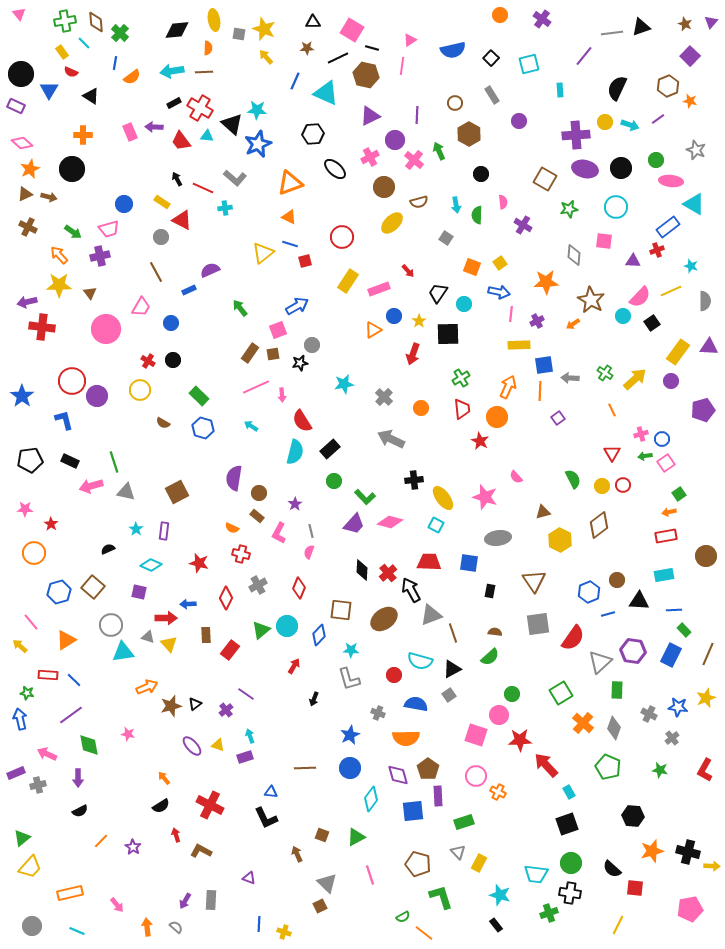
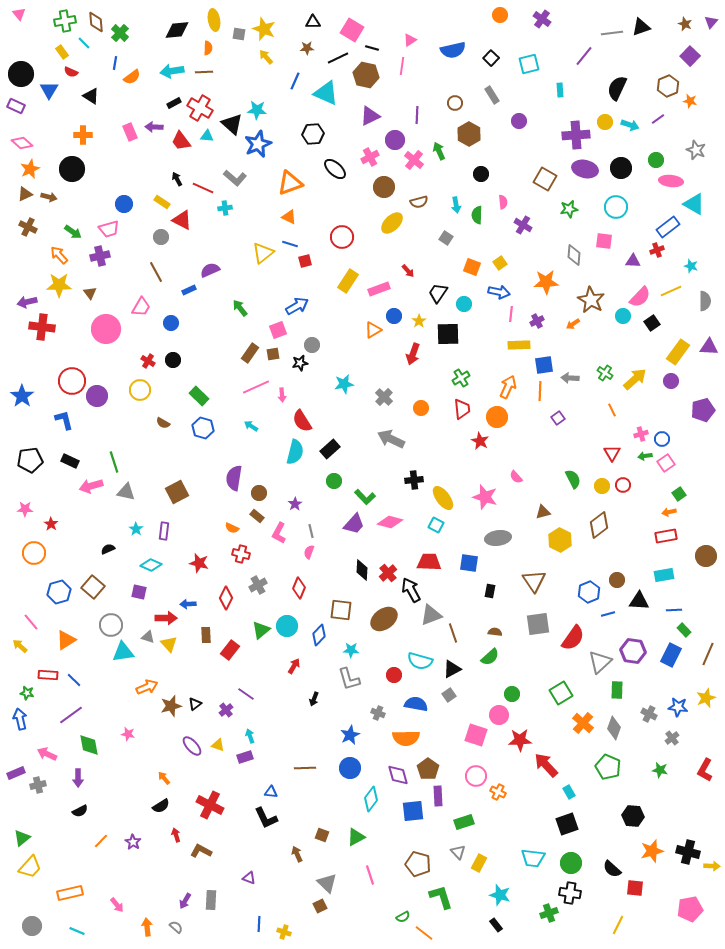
purple star at (133, 847): moved 5 px up
cyan trapezoid at (536, 874): moved 3 px left, 16 px up
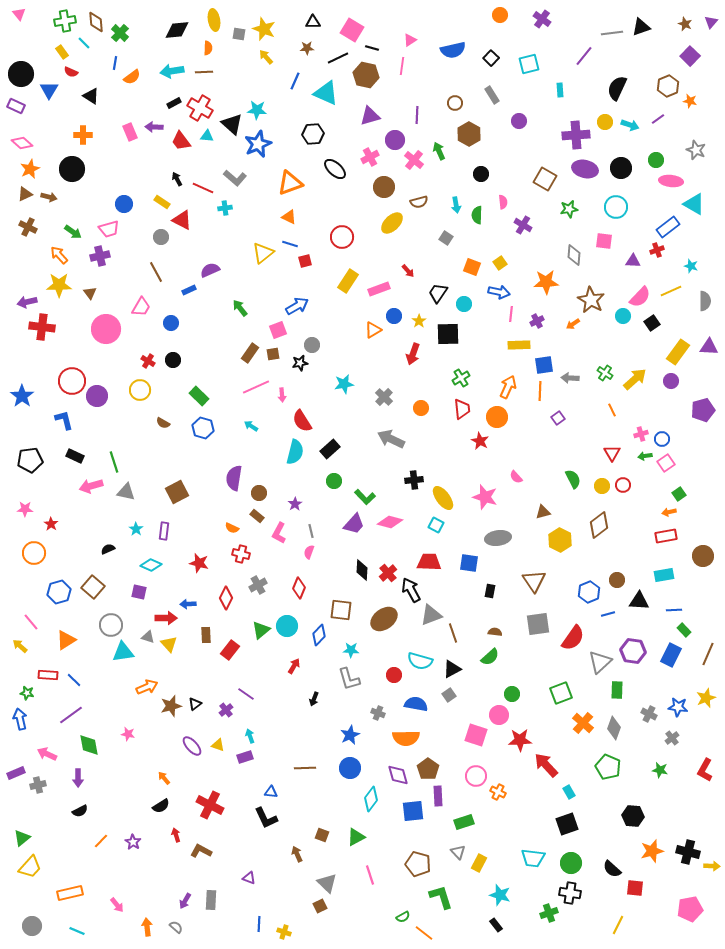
purple triangle at (370, 116): rotated 10 degrees clockwise
black rectangle at (70, 461): moved 5 px right, 5 px up
brown circle at (706, 556): moved 3 px left
green square at (561, 693): rotated 10 degrees clockwise
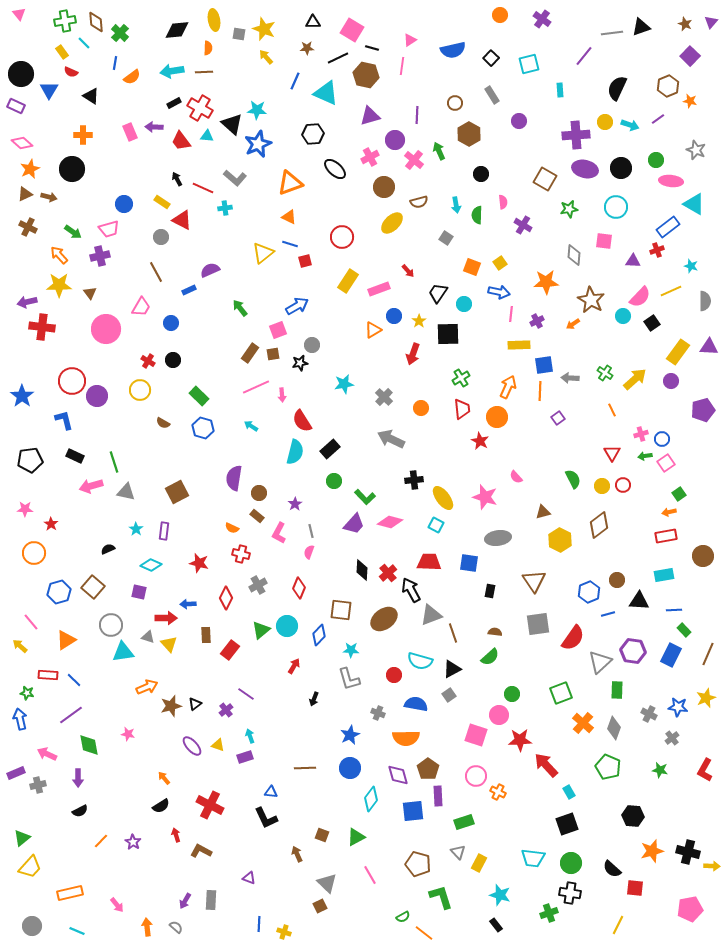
pink line at (370, 875): rotated 12 degrees counterclockwise
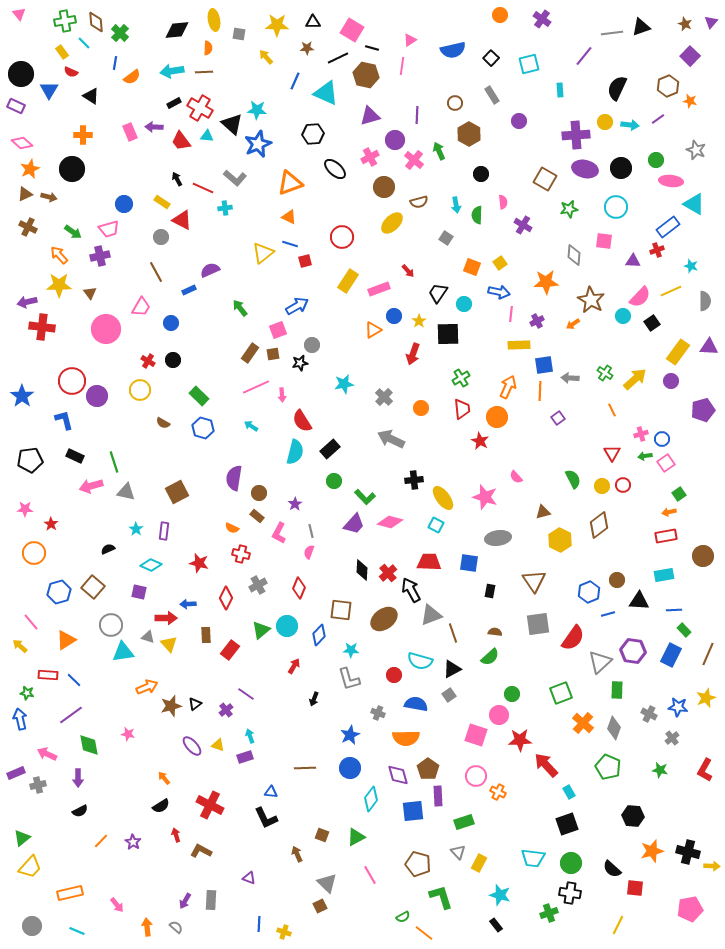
yellow star at (264, 29): moved 13 px right, 4 px up; rotated 20 degrees counterclockwise
cyan arrow at (630, 125): rotated 12 degrees counterclockwise
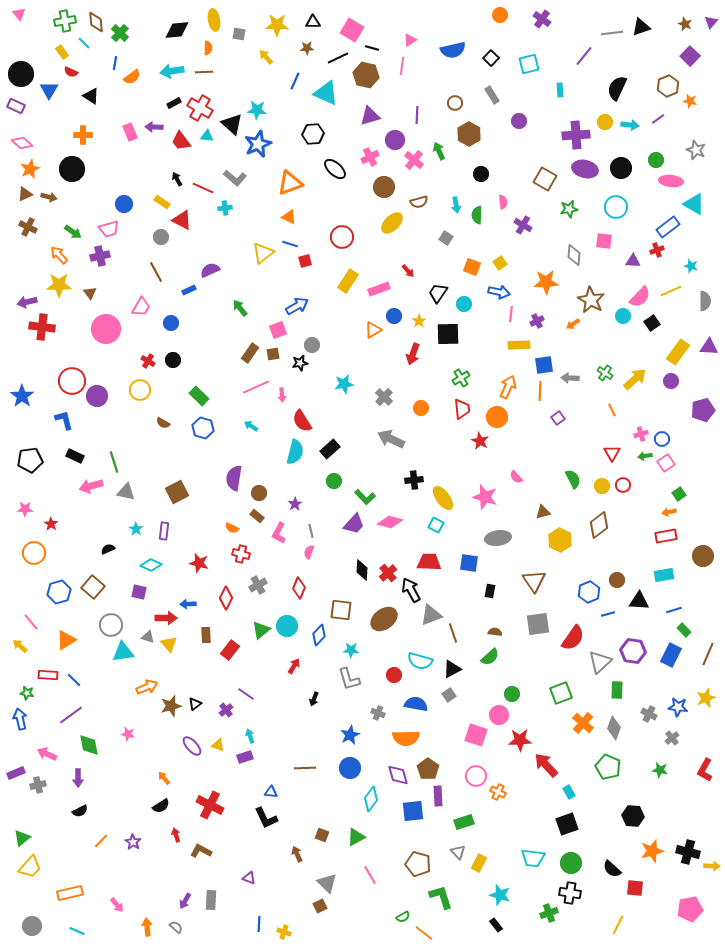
blue line at (674, 610): rotated 14 degrees counterclockwise
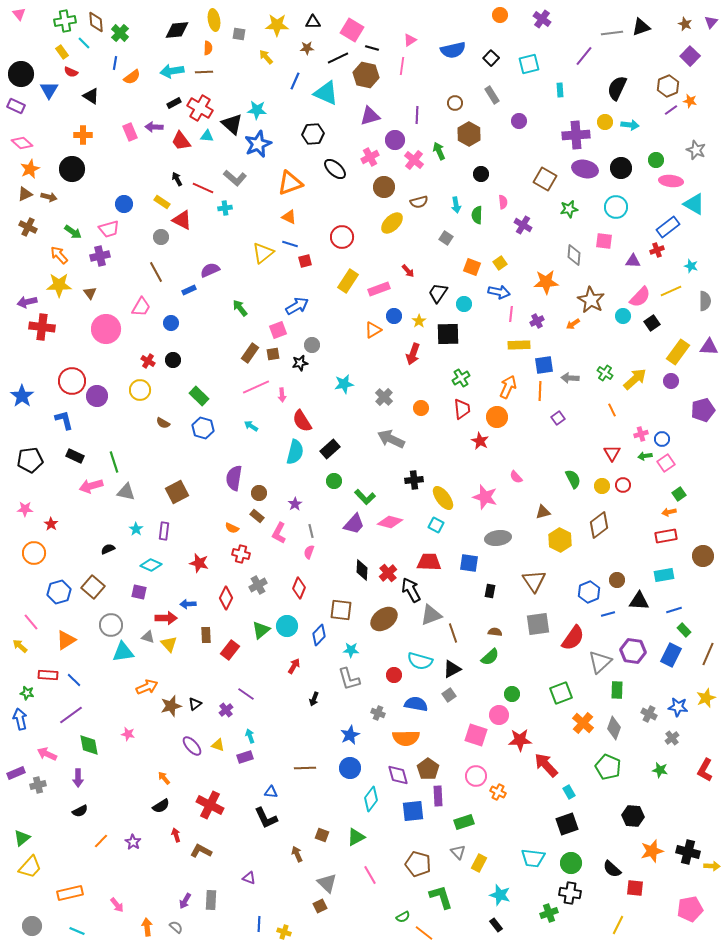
purple line at (658, 119): moved 13 px right, 9 px up
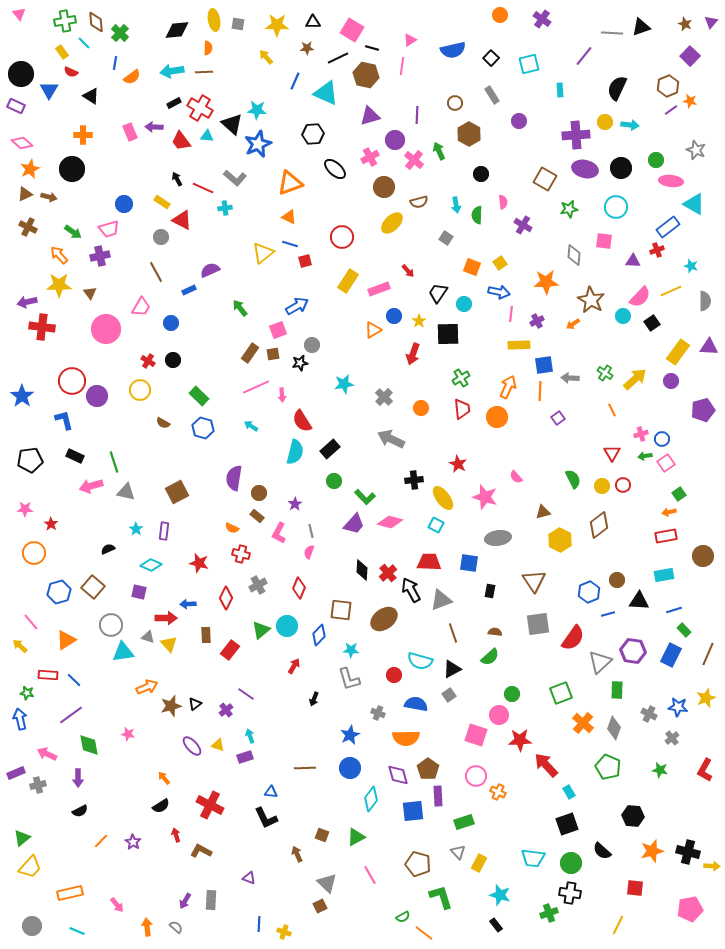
gray line at (612, 33): rotated 10 degrees clockwise
gray square at (239, 34): moved 1 px left, 10 px up
red star at (480, 441): moved 22 px left, 23 px down
gray triangle at (431, 615): moved 10 px right, 15 px up
black semicircle at (612, 869): moved 10 px left, 18 px up
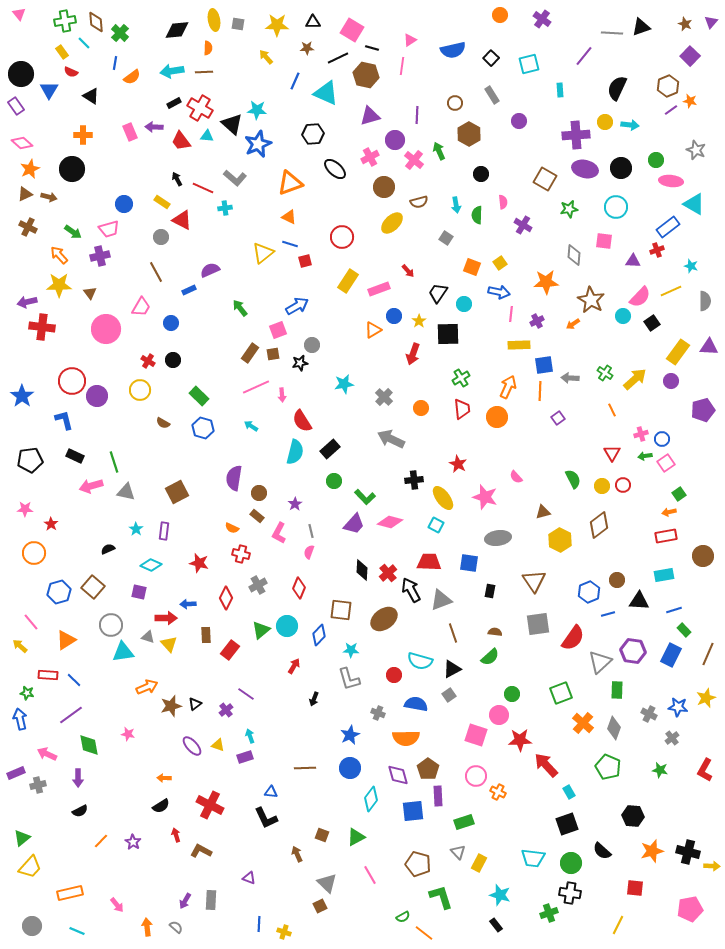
purple rectangle at (16, 106): rotated 30 degrees clockwise
orange arrow at (164, 778): rotated 48 degrees counterclockwise
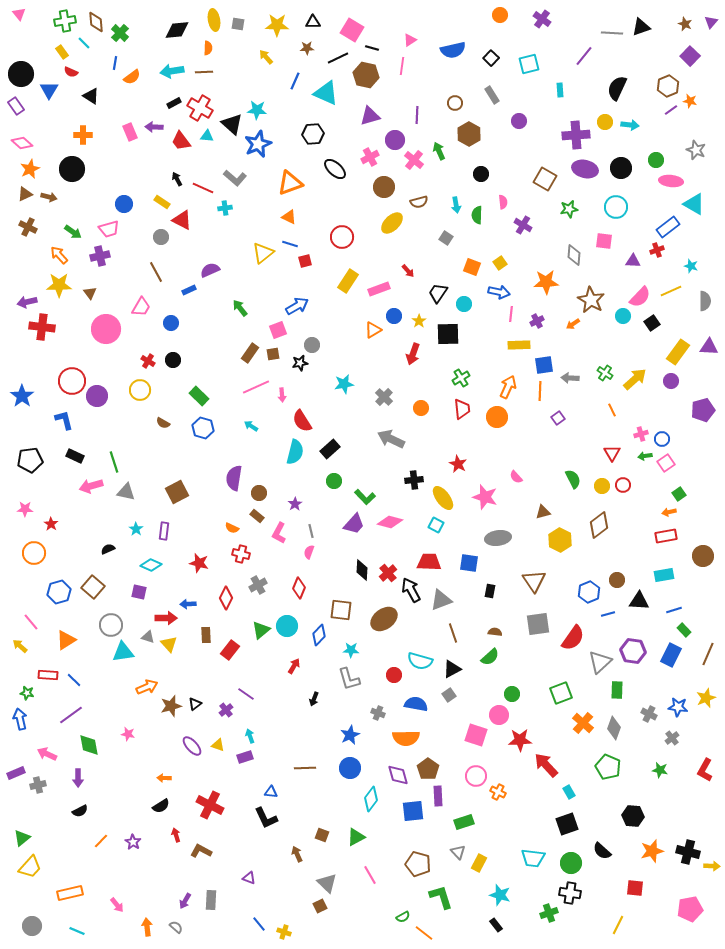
blue line at (259, 924): rotated 42 degrees counterclockwise
